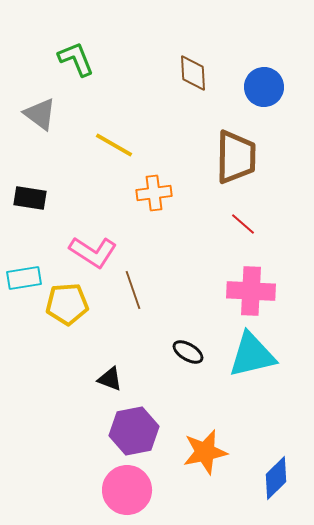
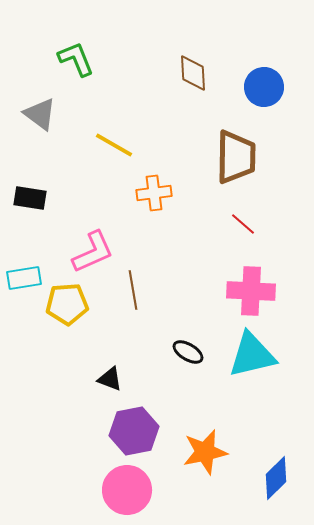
pink L-shape: rotated 57 degrees counterclockwise
brown line: rotated 9 degrees clockwise
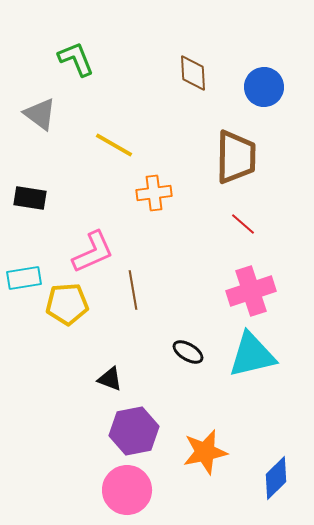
pink cross: rotated 21 degrees counterclockwise
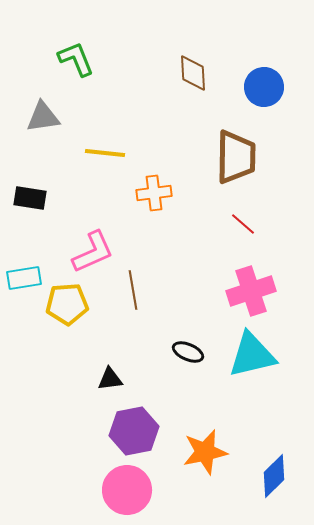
gray triangle: moved 3 px right, 3 px down; rotated 45 degrees counterclockwise
yellow line: moved 9 px left, 8 px down; rotated 24 degrees counterclockwise
black ellipse: rotated 8 degrees counterclockwise
black triangle: rotated 28 degrees counterclockwise
blue diamond: moved 2 px left, 2 px up
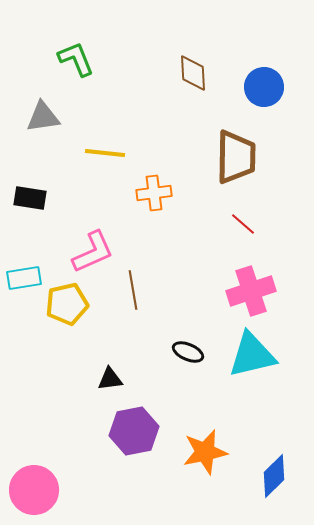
yellow pentagon: rotated 9 degrees counterclockwise
pink circle: moved 93 px left
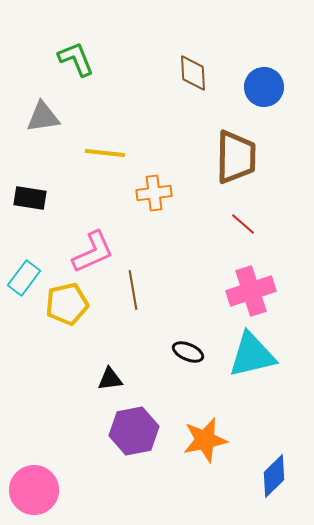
cyan rectangle: rotated 44 degrees counterclockwise
orange star: moved 12 px up
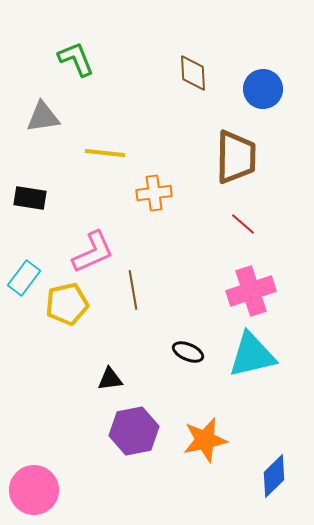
blue circle: moved 1 px left, 2 px down
